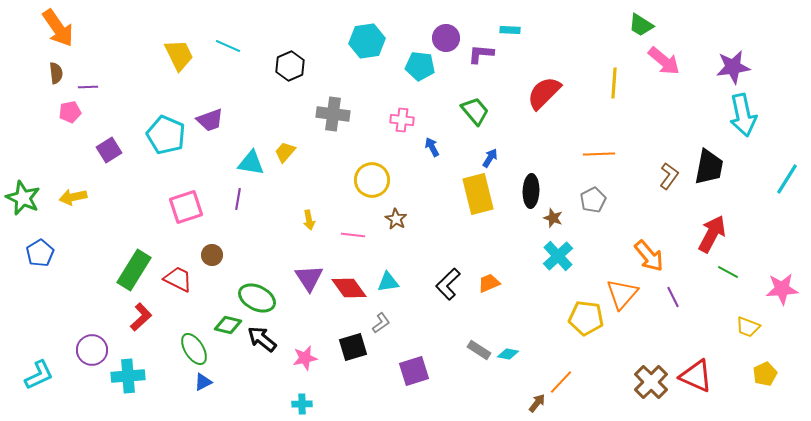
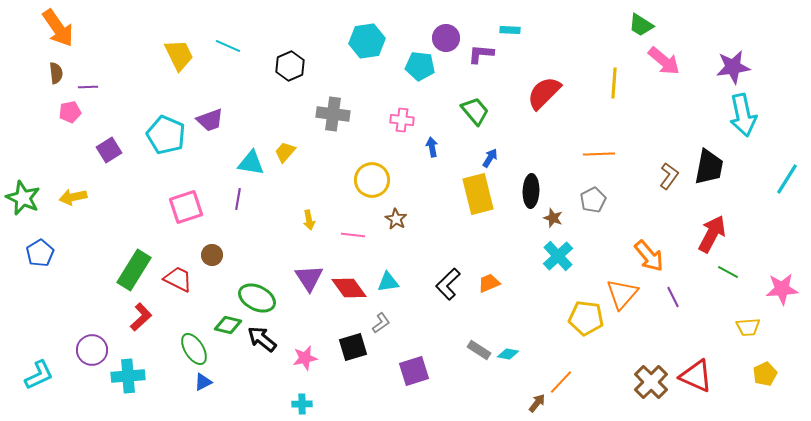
blue arrow at (432, 147): rotated 18 degrees clockwise
yellow trapezoid at (748, 327): rotated 25 degrees counterclockwise
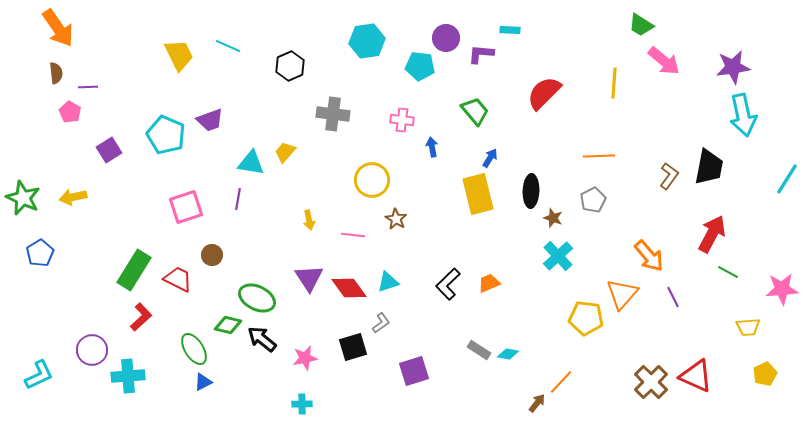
pink pentagon at (70, 112): rotated 30 degrees counterclockwise
orange line at (599, 154): moved 2 px down
cyan triangle at (388, 282): rotated 10 degrees counterclockwise
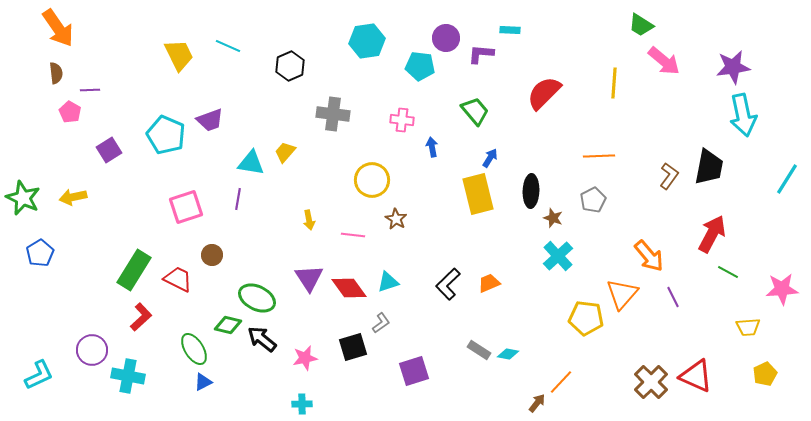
purple line at (88, 87): moved 2 px right, 3 px down
cyan cross at (128, 376): rotated 16 degrees clockwise
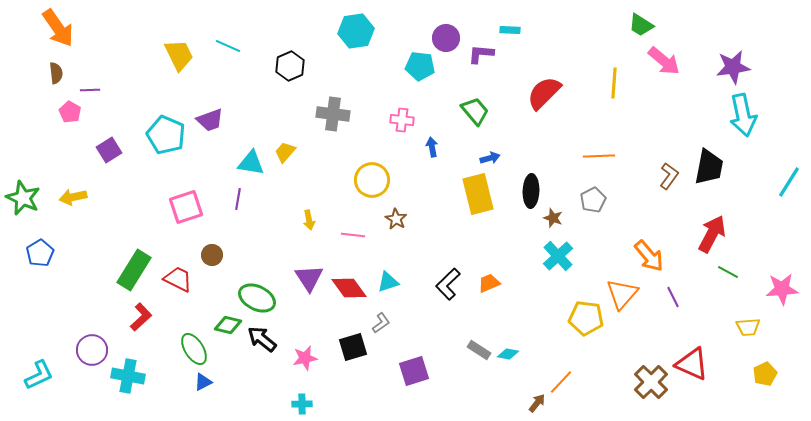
cyan hexagon at (367, 41): moved 11 px left, 10 px up
blue arrow at (490, 158): rotated 42 degrees clockwise
cyan line at (787, 179): moved 2 px right, 3 px down
red triangle at (696, 376): moved 4 px left, 12 px up
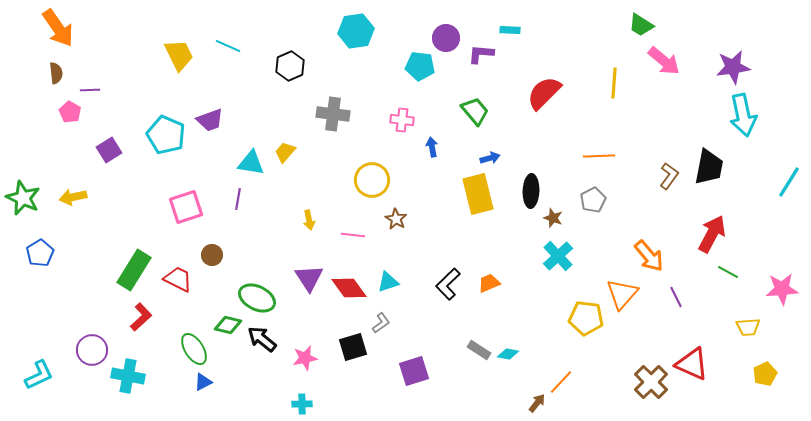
purple line at (673, 297): moved 3 px right
